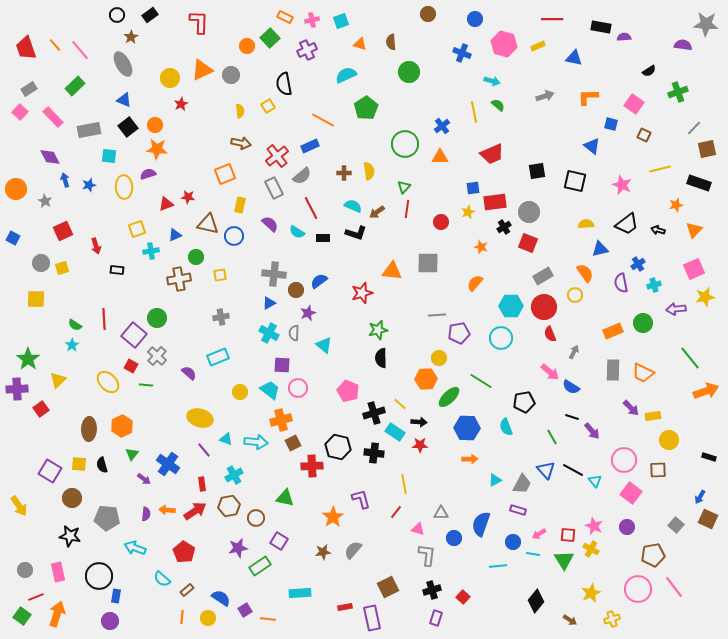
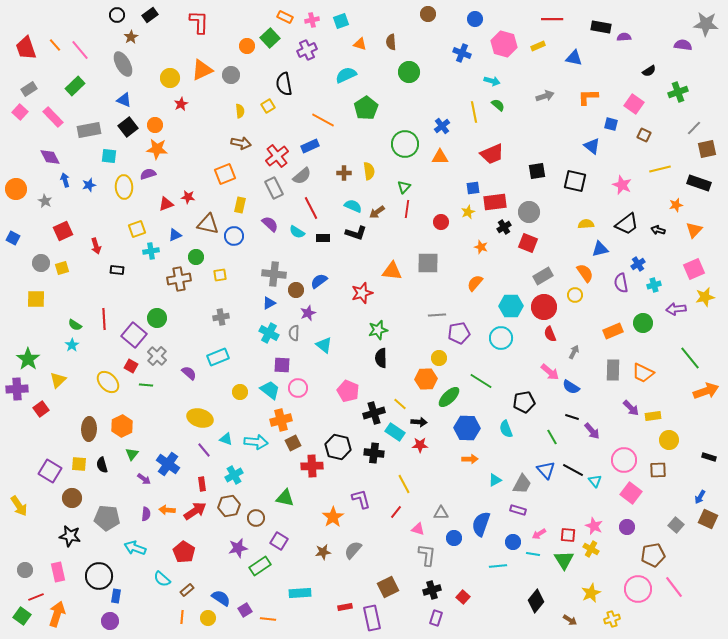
cyan semicircle at (506, 427): moved 2 px down
yellow line at (404, 484): rotated 18 degrees counterclockwise
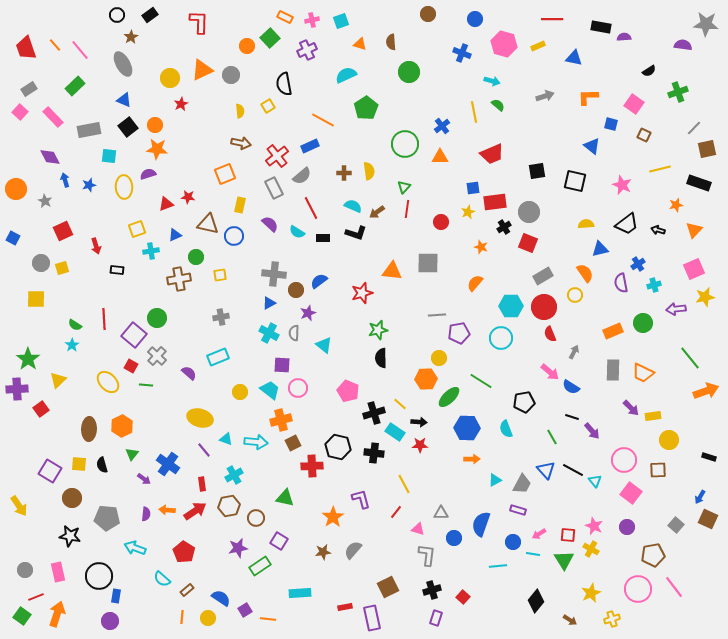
orange arrow at (470, 459): moved 2 px right
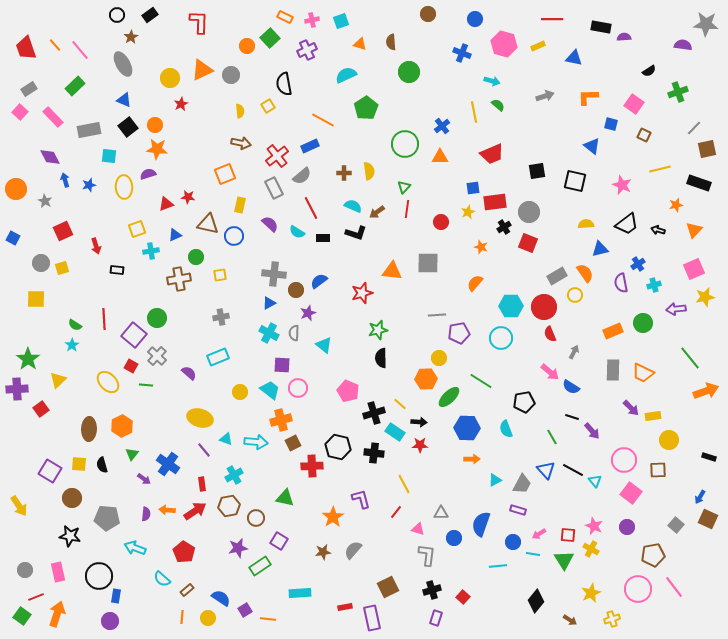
gray rectangle at (543, 276): moved 14 px right
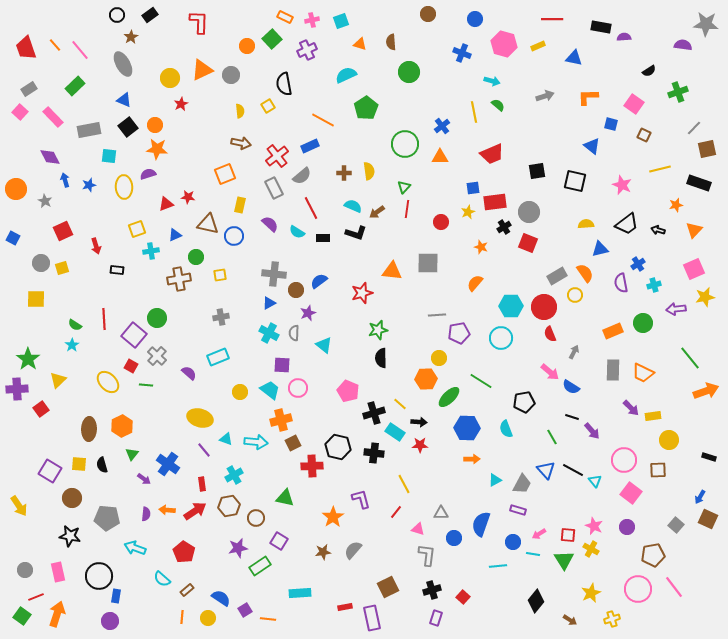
green square at (270, 38): moved 2 px right, 1 px down
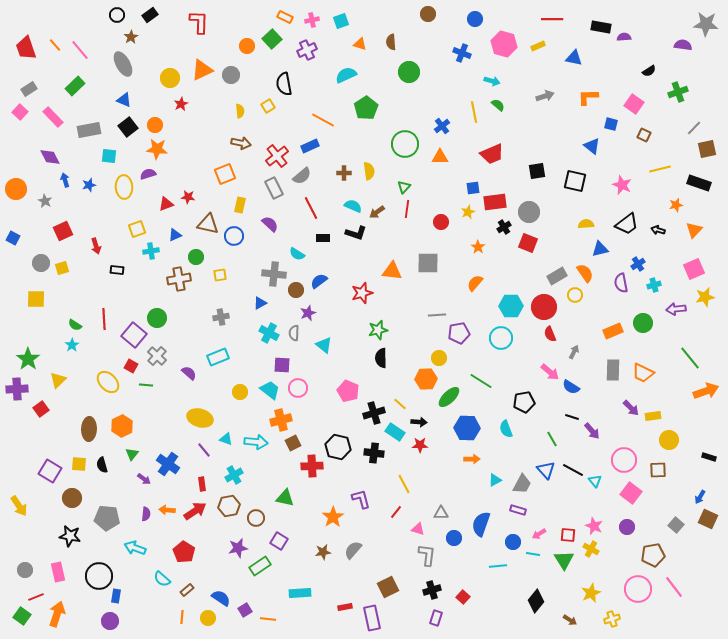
cyan semicircle at (297, 232): moved 22 px down
orange star at (481, 247): moved 3 px left; rotated 16 degrees clockwise
blue triangle at (269, 303): moved 9 px left
green line at (552, 437): moved 2 px down
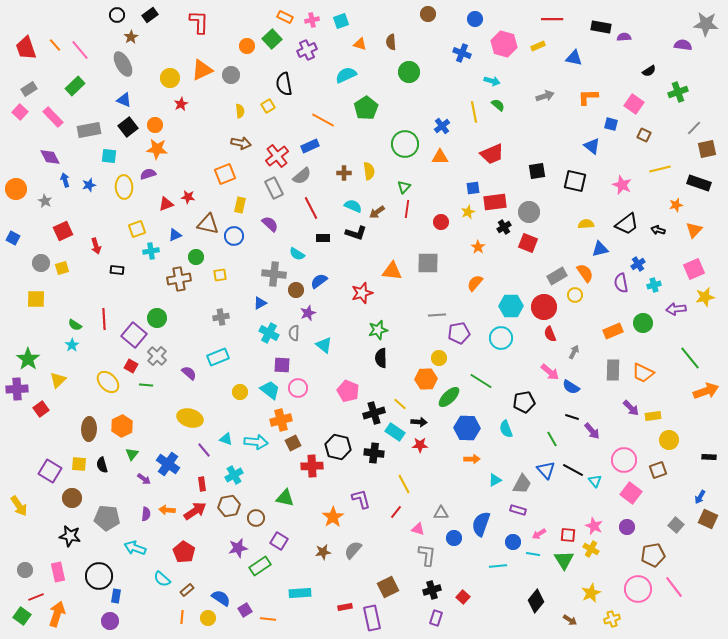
yellow ellipse at (200, 418): moved 10 px left
black rectangle at (709, 457): rotated 16 degrees counterclockwise
brown square at (658, 470): rotated 18 degrees counterclockwise
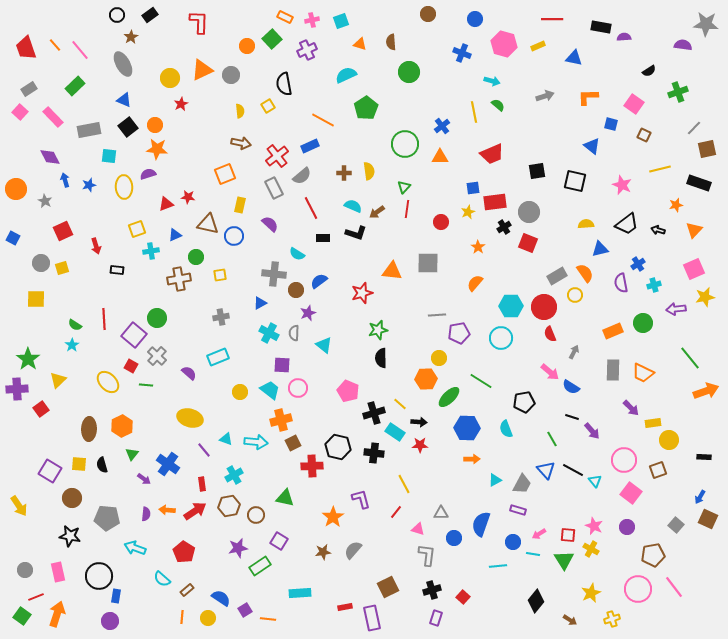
yellow rectangle at (653, 416): moved 7 px down
black rectangle at (709, 457): moved 5 px left
brown circle at (256, 518): moved 3 px up
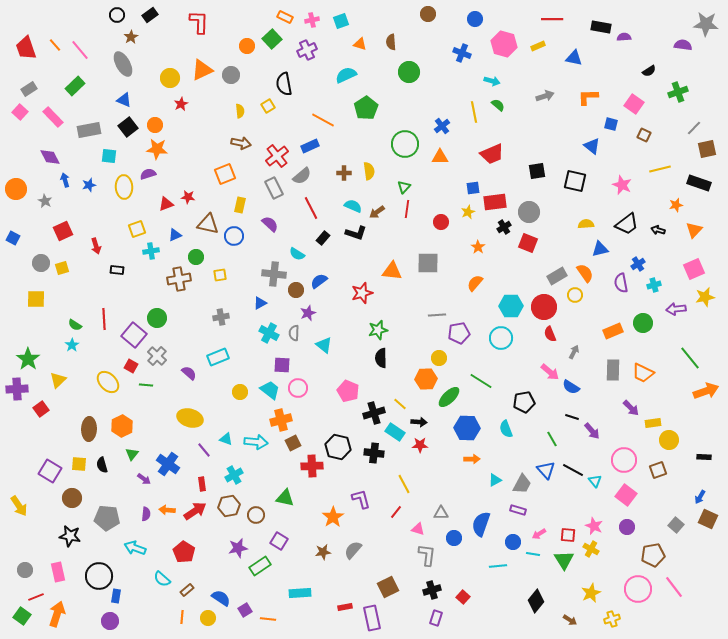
black rectangle at (323, 238): rotated 48 degrees counterclockwise
pink square at (631, 493): moved 5 px left, 2 px down
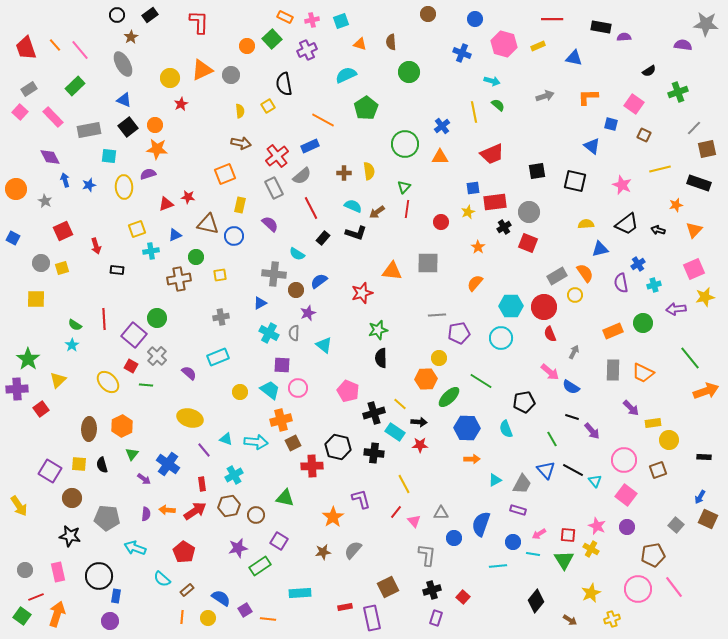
pink star at (594, 526): moved 3 px right
pink triangle at (418, 529): moved 4 px left, 8 px up; rotated 32 degrees clockwise
